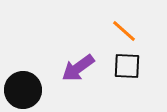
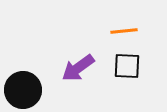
orange line: rotated 48 degrees counterclockwise
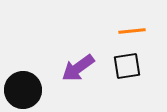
orange line: moved 8 px right
black square: rotated 12 degrees counterclockwise
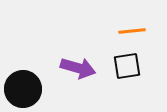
purple arrow: rotated 128 degrees counterclockwise
black circle: moved 1 px up
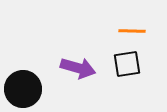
orange line: rotated 8 degrees clockwise
black square: moved 2 px up
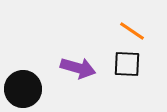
orange line: rotated 32 degrees clockwise
black square: rotated 12 degrees clockwise
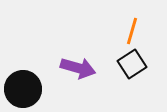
orange line: rotated 72 degrees clockwise
black square: moved 5 px right; rotated 36 degrees counterclockwise
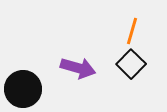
black square: moved 1 px left; rotated 12 degrees counterclockwise
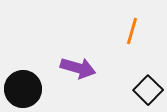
black square: moved 17 px right, 26 px down
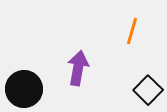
purple arrow: rotated 96 degrees counterclockwise
black circle: moved 1 px right
